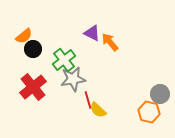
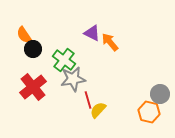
orange semicircle: moved 1 px up; rotated 96 degrees clockwise
green cross: rotated 15 degrees counterclockwise
yellow semicircle: rotated 90 degrees clockwise
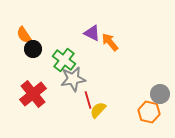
red cross: moved 7 px down
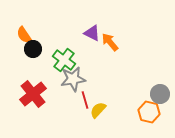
red line: moved 3 px left
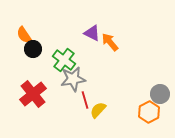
orange hexagon: rotated 20 degrees clockwise
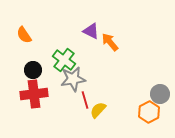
purple triangle: moved 1 px left, 2 px up
black circle: moved 21 px down
red cross: moved 1 px right; rotated 32 degrees clockwise
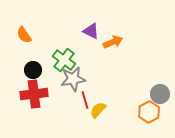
orange arrow: moved 3 px right; rotated 108 degrees clockwise
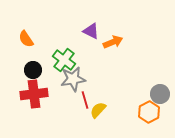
orange semicircle: moved 2 px right, 4 px down
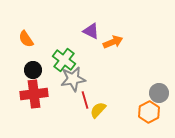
gray circle: moved 1 px left, 1 px up
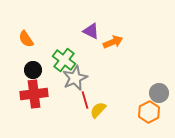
gray star: moved 2 px right, 1 px up; rotated 15 degrees counterclockwise
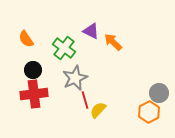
orange arrow: rotated 114 degrees counterclockwise
green cross: moved 12 px up
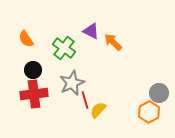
gray star: moved 3 px left, 5 px down
